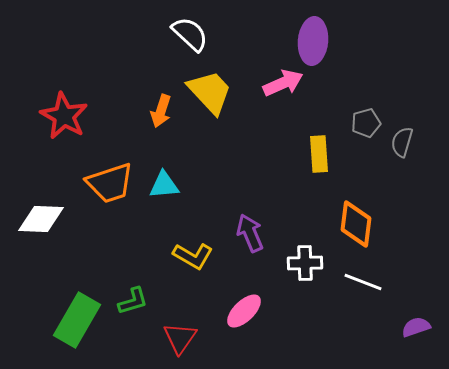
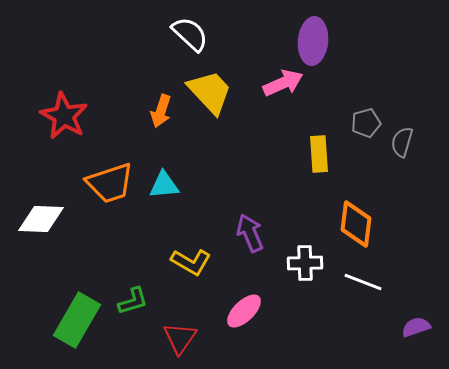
yellow L-shape: moved 2 px left, 6 px down
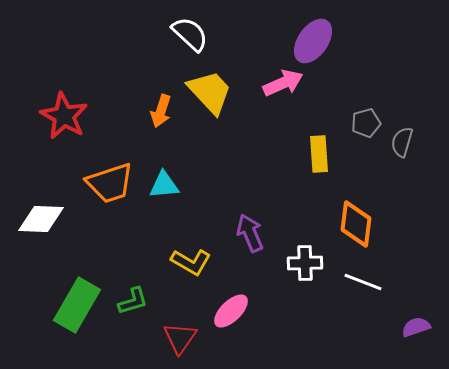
purple ellipse: rotated 30 degrees clockwise
pink ellipse: moved 13 px left
green rectangle: moved 15 px up
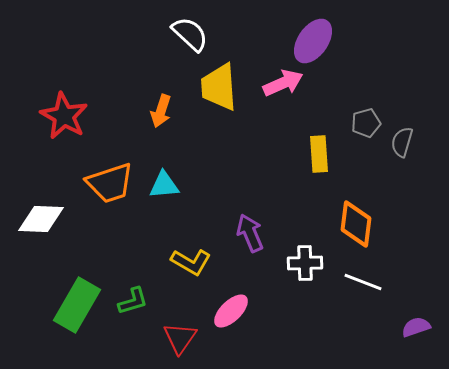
yellow trapezoid: moved 9 px right, 5 px up; rotated 141 degrees counterclockwise
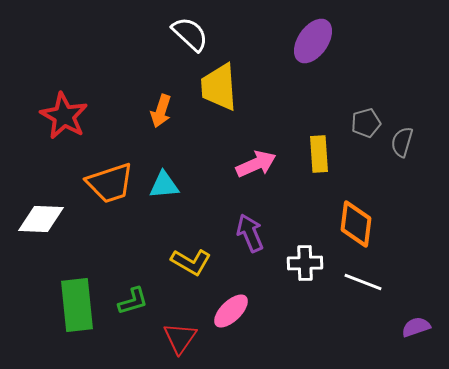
pink arrow: moved 27 px left, 81 px down
green rectangle: rotated 36 degrees counterclockwise
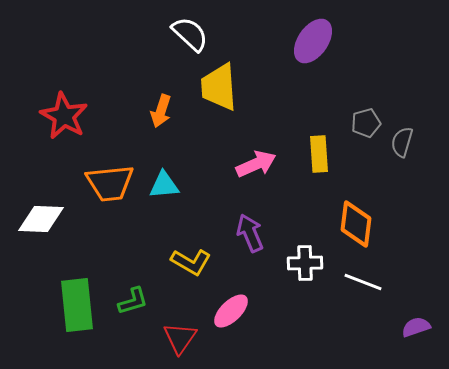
orange trapezoid: rotated 12 degrees clockwise
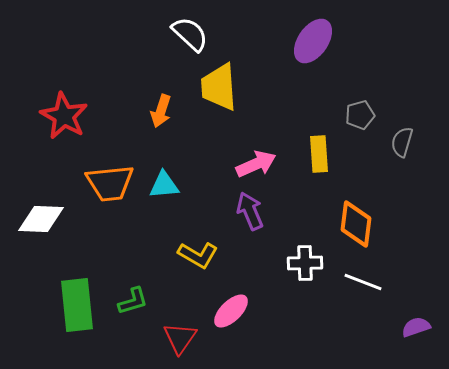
gray pentagon: moved 6 px left, 8 px up
purple arrow: moved 22 px up
yellow L-shape: moved 7 px right, 7 px up
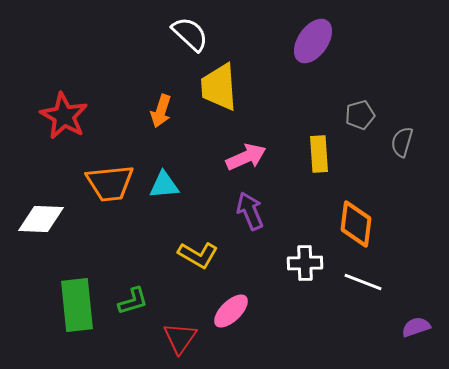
pink arrow: moved 10 px left, 7 px up
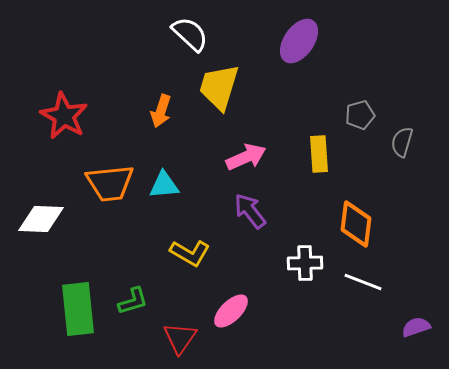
purple ellipse: moved 14 px left
yellow trapezoid: rotated 21 degrees clockwise
purple arrow: rotated 15 degrees counterclockwise
yellow L-shape: moved 8 px left, 2 px up
green rectangle: moved 1 px right, 4 px down
